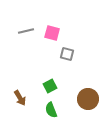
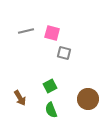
gray square: moved 3 px left, 1 px up
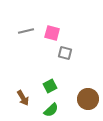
gray square: moved 1 px right
brown arrow: moved 3 px right
green semicircle: rotated 112 degrees counterclockwise
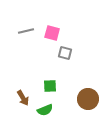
green square: rotated 24 degrees clockwise
green semicircle: moved 6 px left; rotated 21 degrees clockwise
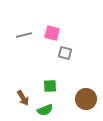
gray line: moved 2 px left, 4 px down
brown circle: moved 2 px left
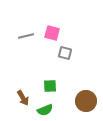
gray line: moved 2 px right, 1 px down
brown circle: moved 2 px down
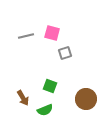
gray square: rotated 32 degrees counterclockwise
green square: rotated 24 degrees clockwise
brown circle: moved 2 px up
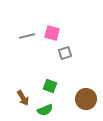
gray line: moved 1 px right
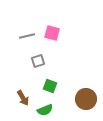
gray square: moved 27 px left, 8 px down
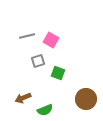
pink square: moved 1 px left, 7 px down; rotated 14 degrees clockwise
green square: moved 8 px right, 13 px up
brown arrow: rotated 98 degrees clockwise
